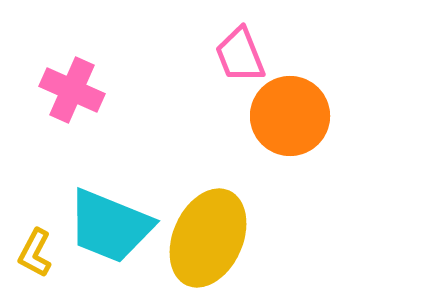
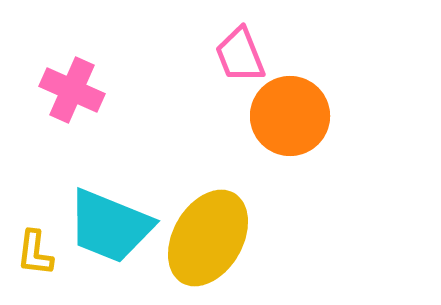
yellow ellipse: rotated 6 degrees clockwise
yellow L-shape: rotated 21 degrees counterclockwise
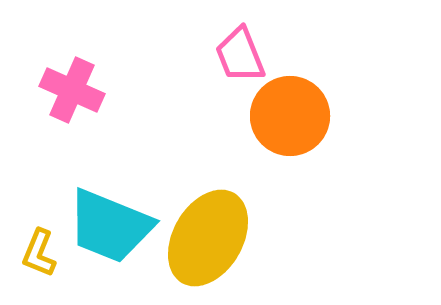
yellow L-shape: moved 4 px right; rotated 15 degrees clockwise
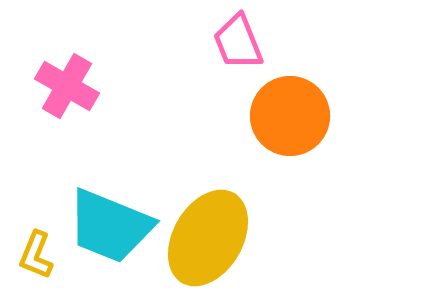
pink trapezoid: moved 2 px left, 13 px up
pink cross: moved 5 px left, 4 px up; rotated 6 degrees clockwise
yellow L-shape: moved 3 px left, 2 px down
